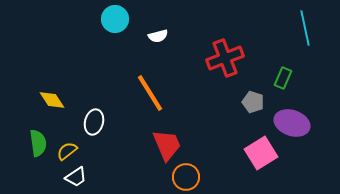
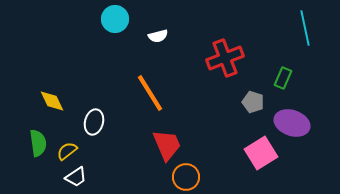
yellow diamond: moved 1 px down; rotated 8 degrees clockwise
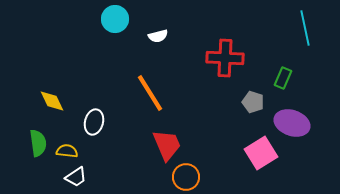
red cross: rotated 24 degrees clockwise
yellow semicircle: rotated 45 degrees clockwise
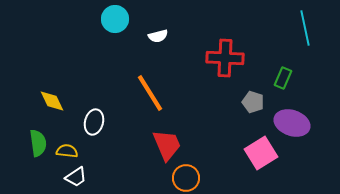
orange circle: moved 1 px down
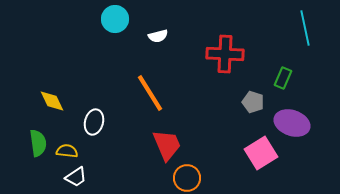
red cross: moved 4 px up
orange circle: moved 1 px right
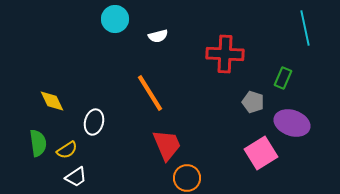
yellow semicircle: moved 1 px up; rotated 140 degrees clockwise
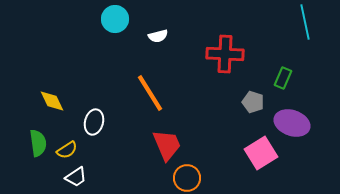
cyan line: moved 6 px up
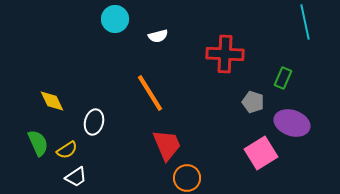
green semicircle: rotated 16 degrees counterclockwise
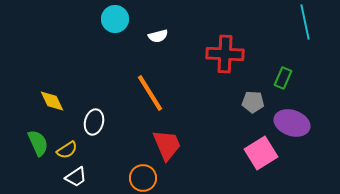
gray pentagon: rotated 15 degrees counterclockwise
orange circle: moved 44 px left
